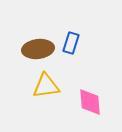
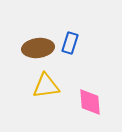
blue rectangle: moved 1 px left
brown ellipse: moved 1 px up
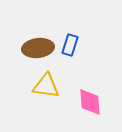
blue rectangle: moved 2 px down
yellow triangle: rotated 16 degrees clockwise
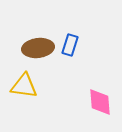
yellow triangle: moved 22 px left
pink diamond: moved 10 px right
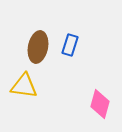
brown ellipse: moved 1 px up; rotated 72 degrees counterclockwise
pink diamond: moved 2 px down; rotated 20 degrees clockwise
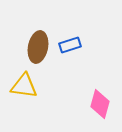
blue rectangle: rotated 55 degrees clockwise
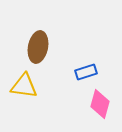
blue rectangle: moved 16 px right, 27 px down
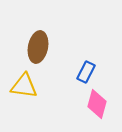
blue rectangle: rotated 45 degrees counterclockwise
pink diamond: moved 3 px left
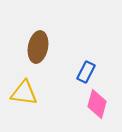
yellow triangle: moved 7 px down
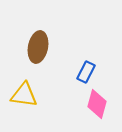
yellow triangle: moved 2 px down
